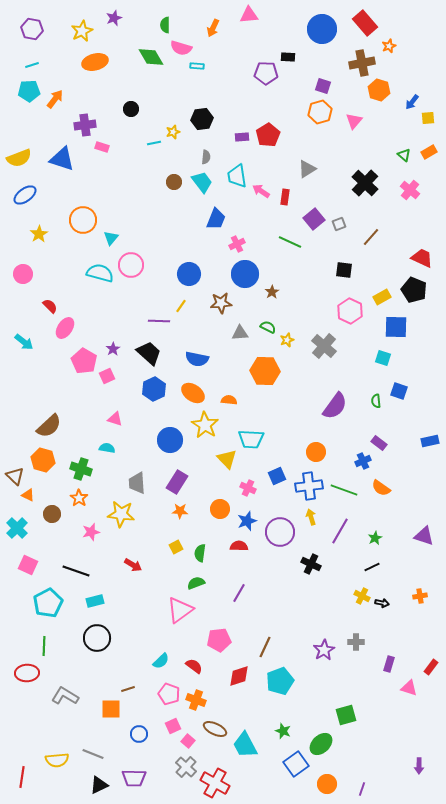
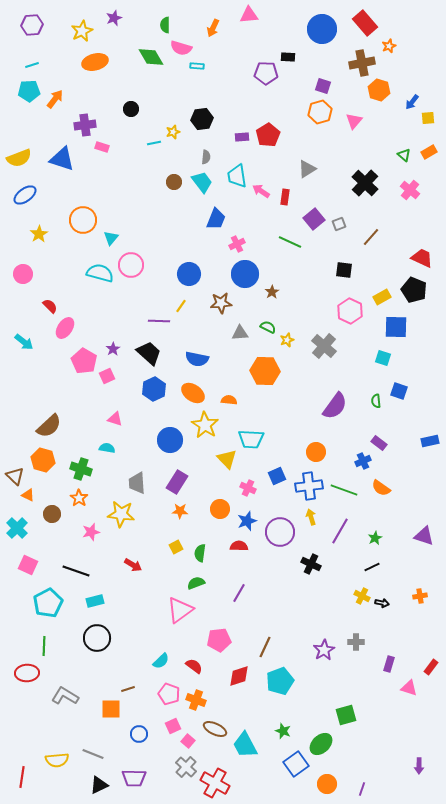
purple hexagon at (32, 29): moved 4 px up; rotated 15 degrees counterclockwise
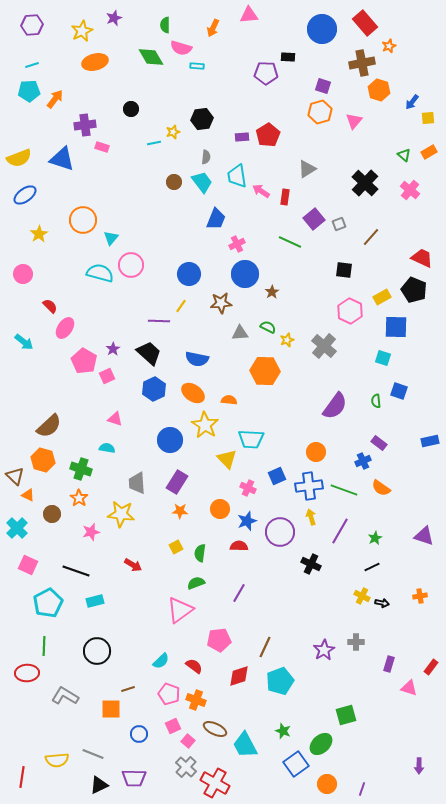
black circle at (97, 638): moved 13 px down
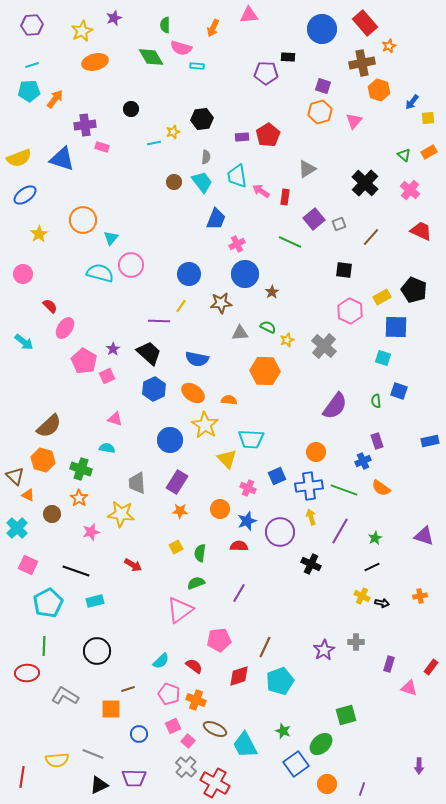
red trapezoid at (422, 258): moved 1 px left, 27 px up
purple rectangle at (379, 443): moved 2 px left, 2 px up; rotated 35 degrees clockwise
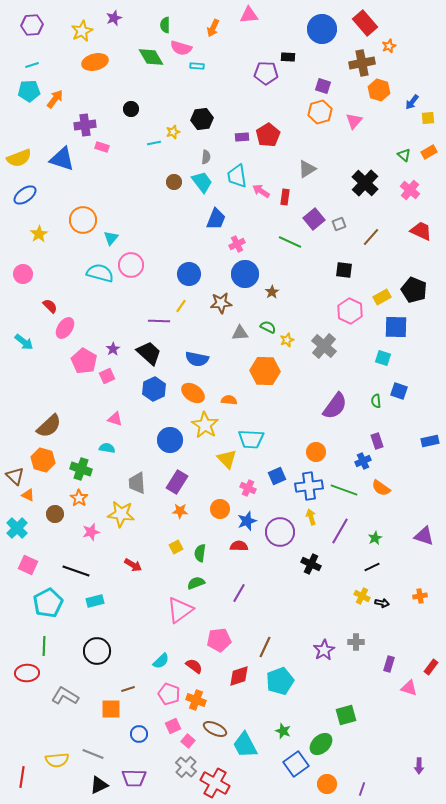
brown circle at (52, 514): moved 3 px right
